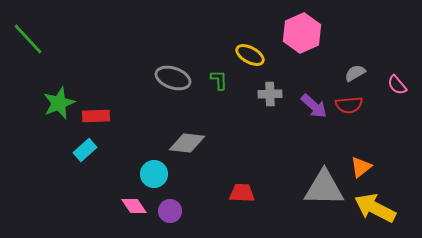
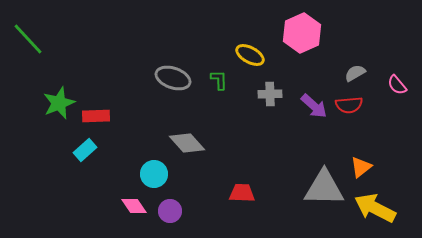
gray diamond: rotated 42 degrees clockwise
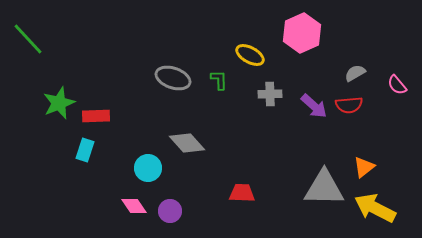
cyan rectangle: rotated 30 degrees counterclockwise
orange triangle: moved 3 px right
cyan circle: moved 6 px left, 6 px up
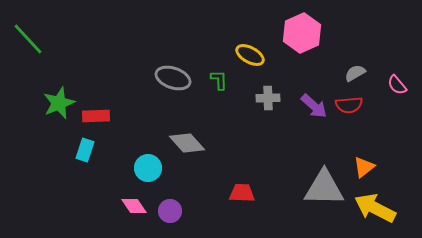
gray cross: moved 2 px left, 4 px down
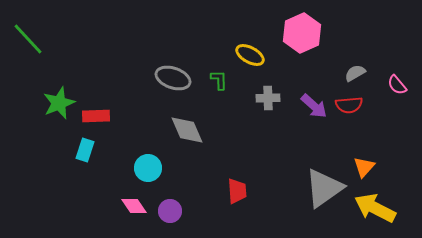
gray diamond: moved 13 px up; rotated 18 degrees clockwise
orange triangle: rotated 10 degrees counterclockwise
gray triangle: rotated 36 degrees counterclockwise
red trapezoid: moved 5 px left, 2 px up; rotated 84 degrees clockwise
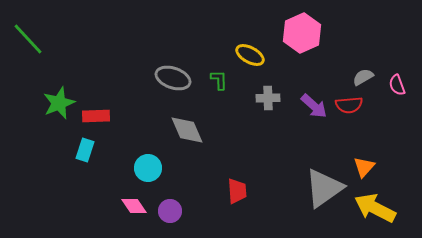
gray semicircle: moved 8 px right, 4 px down
pink semicircle: rotated 20 degrees clockwise
